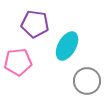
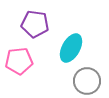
cyan ellipse: moved 4 px right, 2 px down
pink pentagon: moved 1 px right, 1 px up
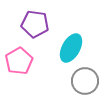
pink pentagon: rotated 24 degrees counterclockwise
gray circle: moved 2 px left
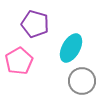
purple pentagon: rotated 8 degrees clockwise
gray circle: moved 3 px left
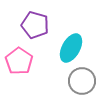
purple pentagon: moved 1 px down
pink pentagon: rotated 8 degrees counterclockwise
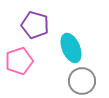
cyan ellipse: rotated 52 degrees counterclockwise
pink pentagon: rotated 20 degrees clockwise
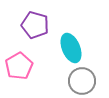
pink pentagon: moved 5 px down; rotated 12 degrees counterclockwise
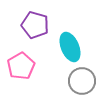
cyan ellipse: moved 1 px left, 1 px up
pink pentagon: moved 2 px right
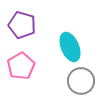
purple pentagon: moved 13 px left
gray circle: moved 1 px left
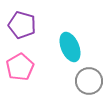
pink pentagon: moved 1 px left, 1 px down
gray circle: moved 8 px right
